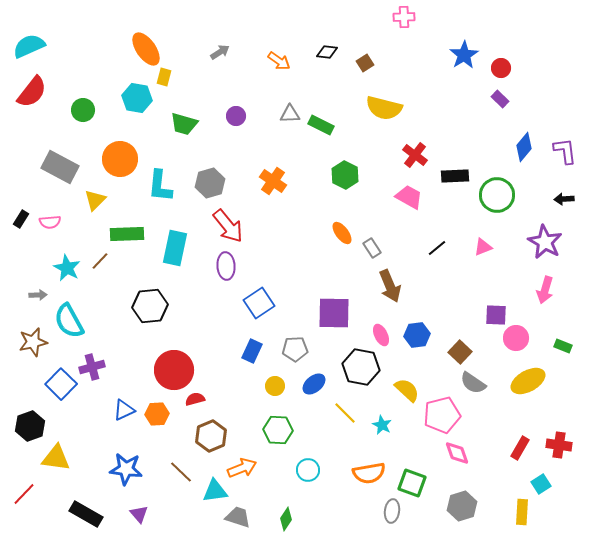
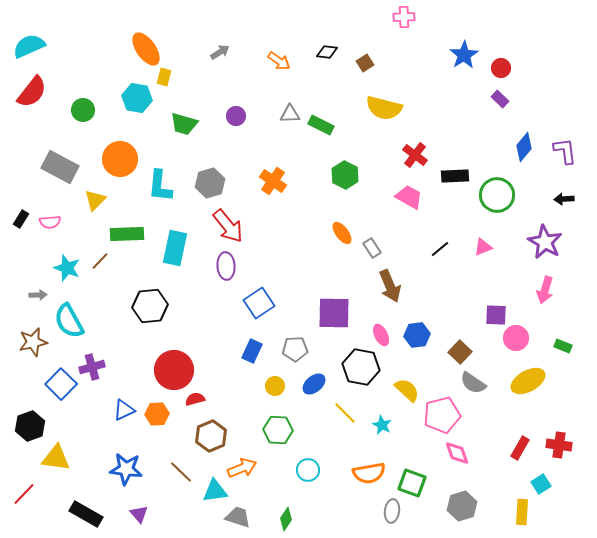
black line at (437, 248): moved 3 px right, 1 px down
cyan star at (67, 268): rotated 8 degrees counterclockwise
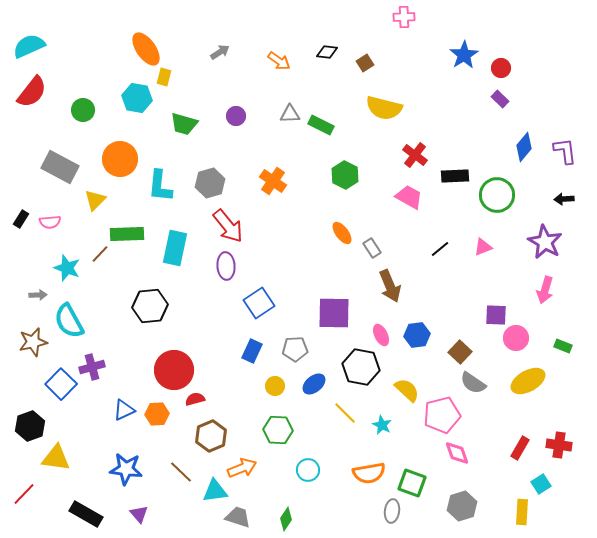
brown line at (100, 261): moved 7 px up
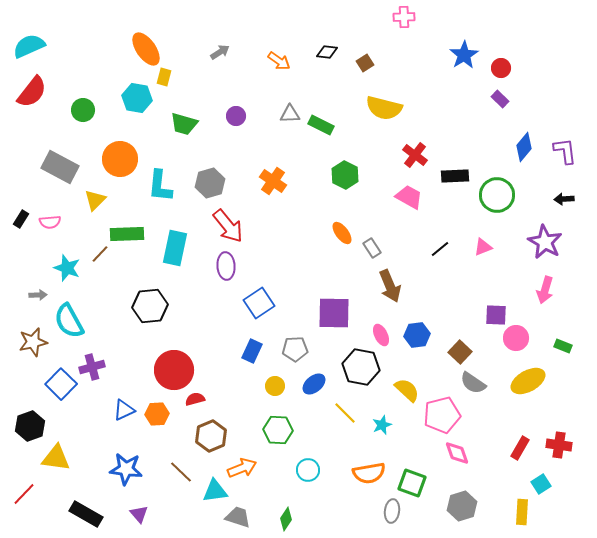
cyan star at (382, 425): rotated 24 degrees clockwise
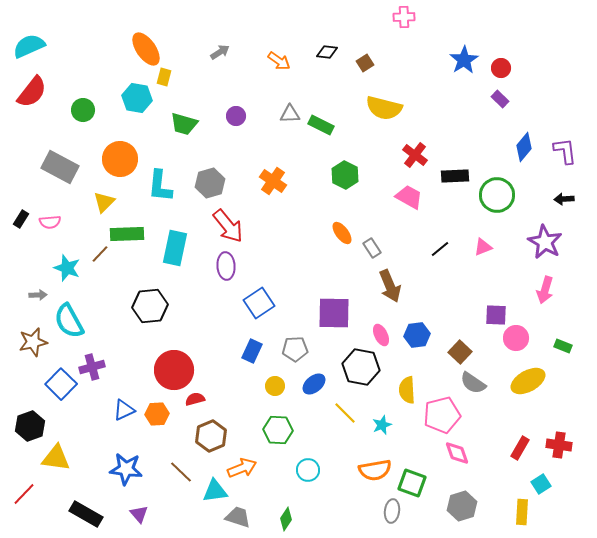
blue star at (464, 55): moved 5 px down
yellow triangle at (95, 200): moved 9 px right, 2 px down
yellow semicircle at (407, 390): rotated 136 degrees counterclockwise
orange semicircle at (369, 473): moved 6 px right, 3 px up
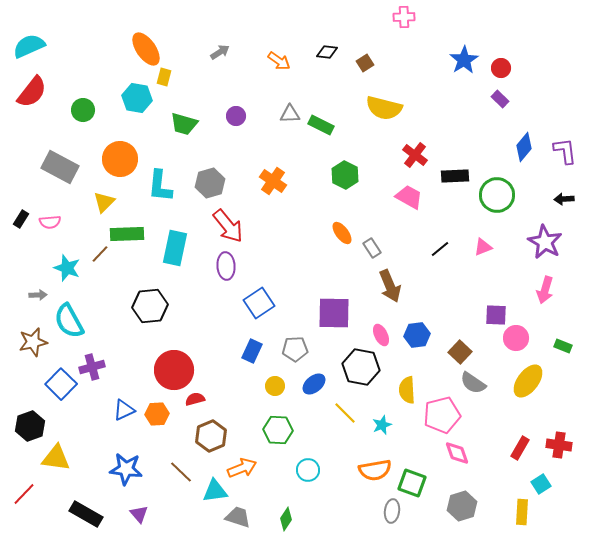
yellow ellipse at (528, 381): rotated 24 degrees counterclockwise
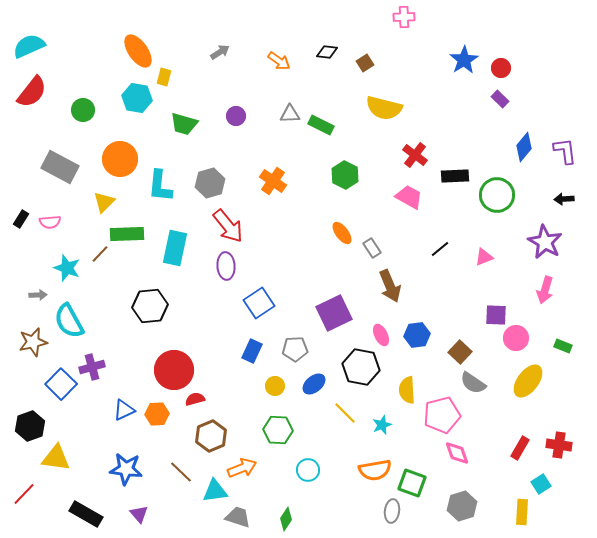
orange ellipse at (146, 49): moved 8 px left, 2 px down
pink triangle at (483, 247): moved 1 px right, 10 px down
purple square at (334, 313): rotated 27 degrees counterclockwise
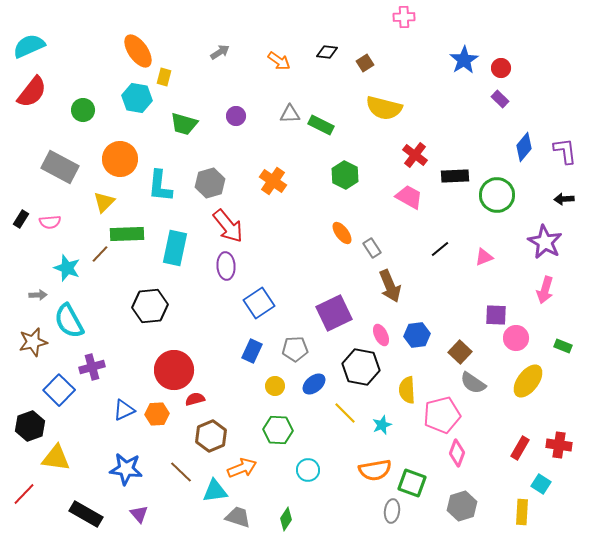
blue square at (61, 384): moved 2 px left, 6 px down
pink diamond at (457, 453): rotated 40 degrees clockwise
cyan square at (541, 484): rotated 24 degrees counterclockwise
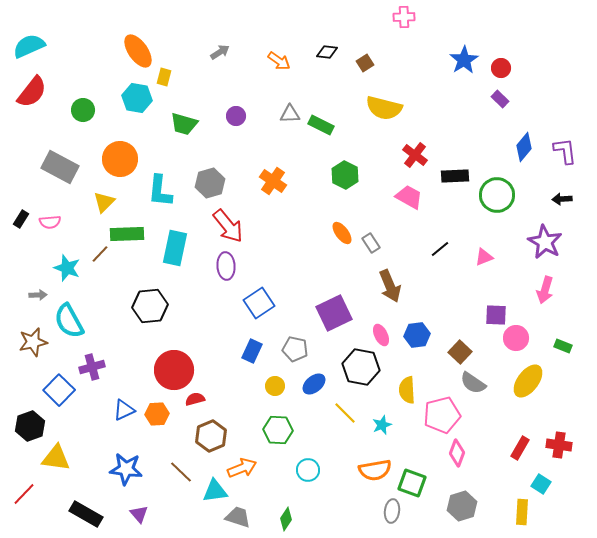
cyan L-shape at (160, 186): moved 5 px down
black arrow at (564, 199): moved 2 px left
gray rectangle at (372, 248): moved 1 px left, 5 px up
gray pentagon at (295, 349): rotated 15 degrees clockwise
